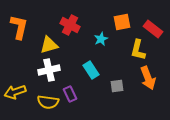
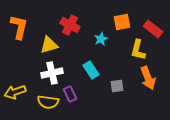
white cross: moved 3 px right, 3 px down
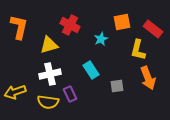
white cross: moved 2 px left, 1 px down
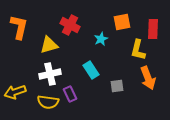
red rectangle: rotated 54 degrees clockwise
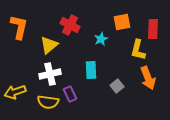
yellow triangle: rotated 24 degrees counterclockwise
cyan rectangle: rotated 30 degrees clockwise
gray square: rotated 32 degrees counterclockwise
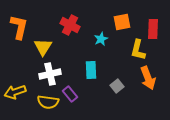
yellow triangle: moved 6 px left, 2 px down; rotated 18 degrees counterclockwise
purple rectangle: rotated 14 degrees counterclockwise
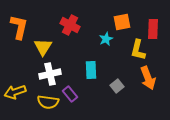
cyan star: moved 5 px right
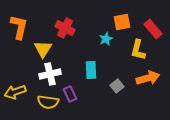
red cross: moved 5 px left, 3 px down
red rectangle: rotated 42 degrees counterclockwise
yellow triangle: moved 2 px down
orange arrow: rotated 85 degrees counterclockwise
purple rectangle: rotated 14 degrees clockwise
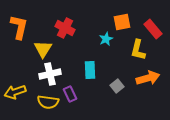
cyan rectangle: moved 1 px left
